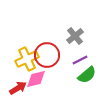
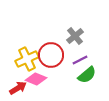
red circle: moved 4 px right
pink diamond: rotated 35 degrees clockwise
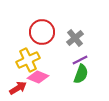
gray cross: moved 2 px down
red circle: moved 9 px left, 23 px up
yellow cross: moved 1 px right, 1 px down
green semicircle: moved 6 px left, 1 px up; rotated 30 degrees counterclockwise
pink diamond: moved 2 px right, 2 px up
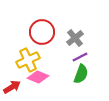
purple line: moved 3 px up
red arrow: moved 6 px left, 1 px up
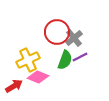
red circle: moved 15 px right
gray cross: moved 1 px left
green semicircle: moved 16 px left, 14 px up
red arrow: moved 2 px right, 1 px up
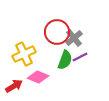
yellow cross: moved 4 px left, 6 px up
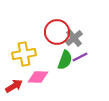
yellow cross: rotated 15 degrees clockwise
pink diamond: rotated 20 degrees counterclockwise
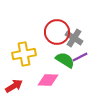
gray cross: rotated 18 degrees counterclockwise
green semicircle: rotated 78 degrees counterclockwise
pink diamond: moved 10 px right, 3 px down
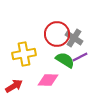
red circle: moved 2 px down
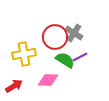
red circle: moved 2 px left, 3 px down
gray cross: moved 5 px up
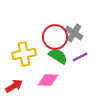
green semicircle: moved 7 px left, 4 px up
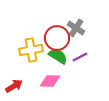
gray cross: moved 2 px right, 5 px up
red circle: moved 2 px right, 1 px down
yellow cross: moved 7 px right, 4 px up
pink diamond: moved 2 px right, 1 px down
